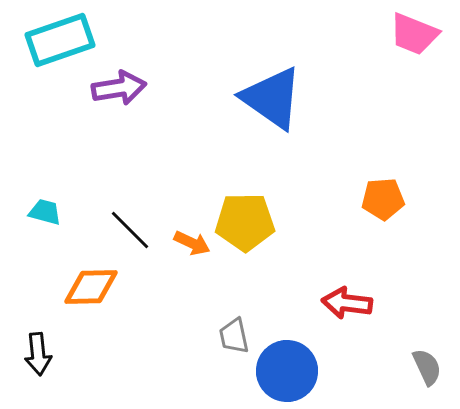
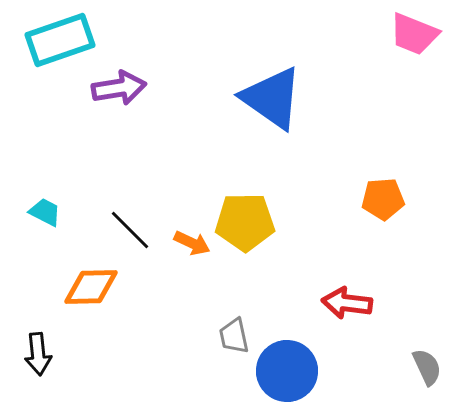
cyan trapezoid: rotated 12 degrees clockwise
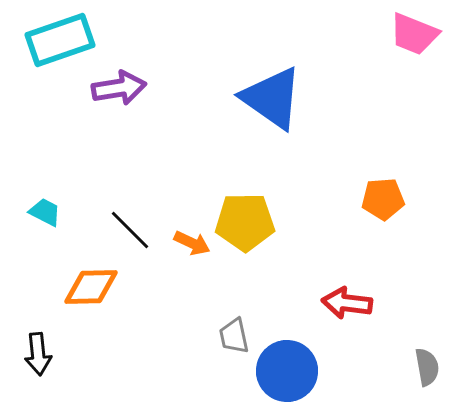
gray semicircle: rotated 15 degrees clockwise
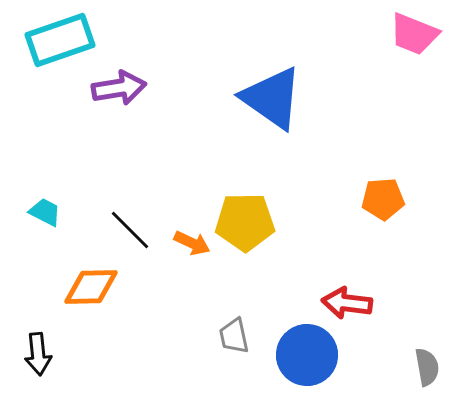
blue circle: moved 20 px right, 16 px up
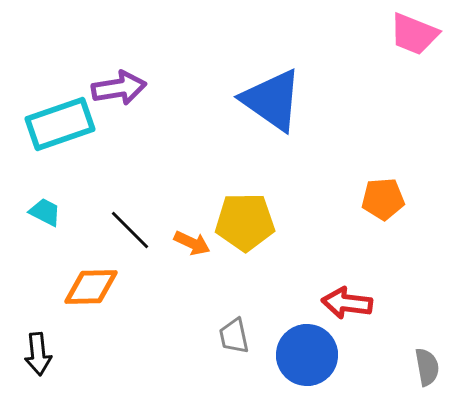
cyan rectangle: moved 84 px down
blue triangle: moved 2 px down
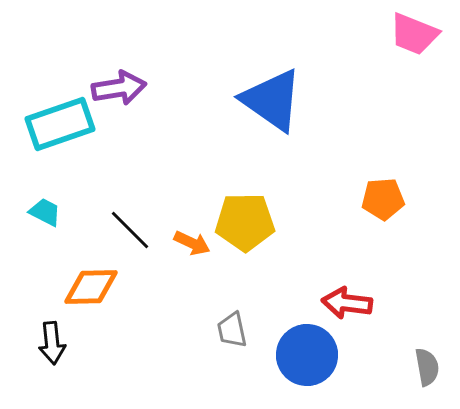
gray trapezoid: moved 2 px left, 6 px up
black arrow: moved 14 px right, 11 px up
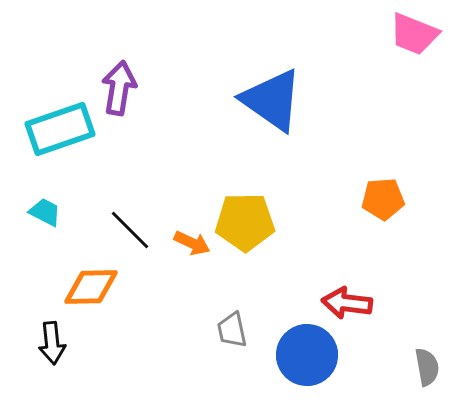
purple arrow: rotated 72 degrees counterclockwise
cyan rectangle: moved 5 px down
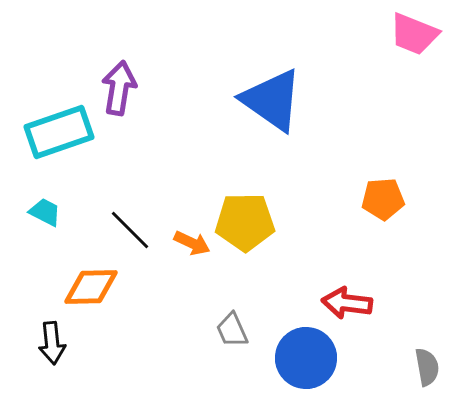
cyan rectangle: moved 1 px left, 3 px down
gray trapezoid: rotated 12 degrees counterclockwise
blue circle: moved 1 px left, 3 px down
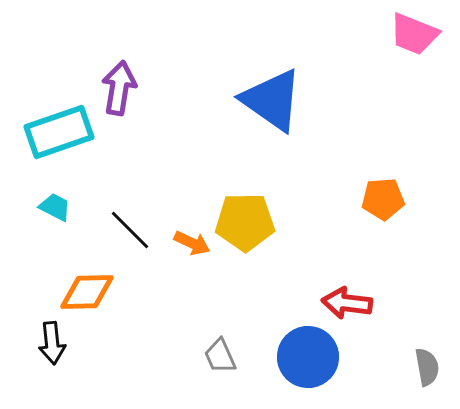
cyan trapezoid: moved 10 px right, 5 px up
orange diamond: moved 4 px left, 5 px down
gray trapezoid: moved 12 px left, 26 px down
blue circle: moved 2 px right, 1 px up
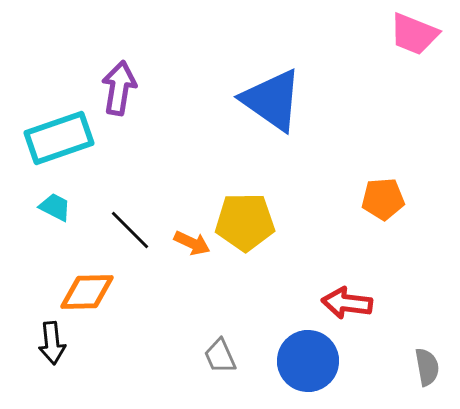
cyan rectangle: moved 6 px down
blue circle: moved 4 px down
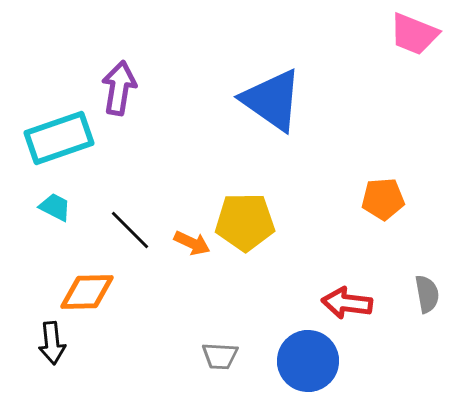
gray trapezoid: rotated 63 degrees counterclockwise
gray semicircle: moved 73 px up
